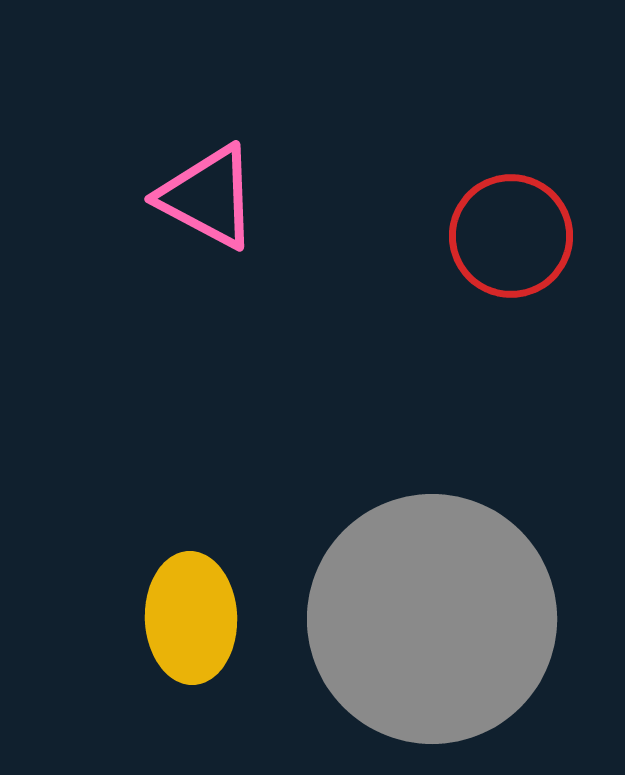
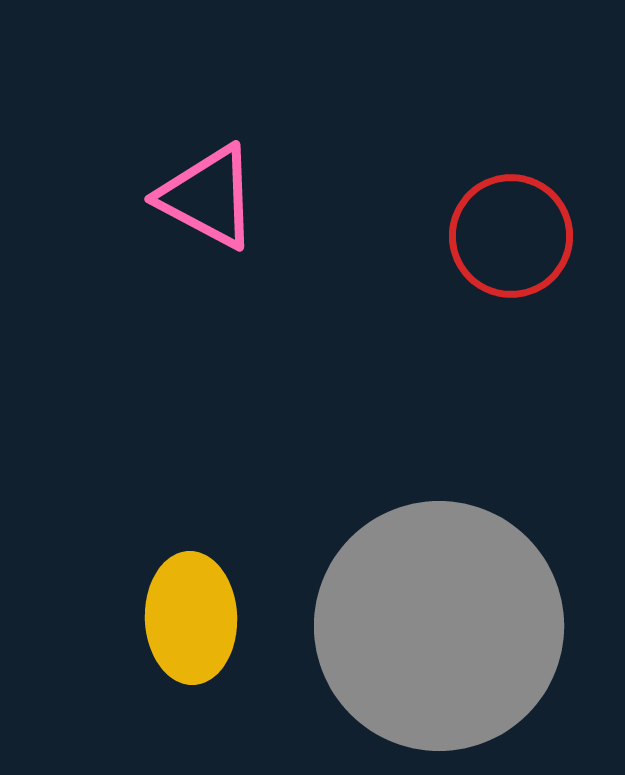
gray circle: moved 7 px right, 7 px down
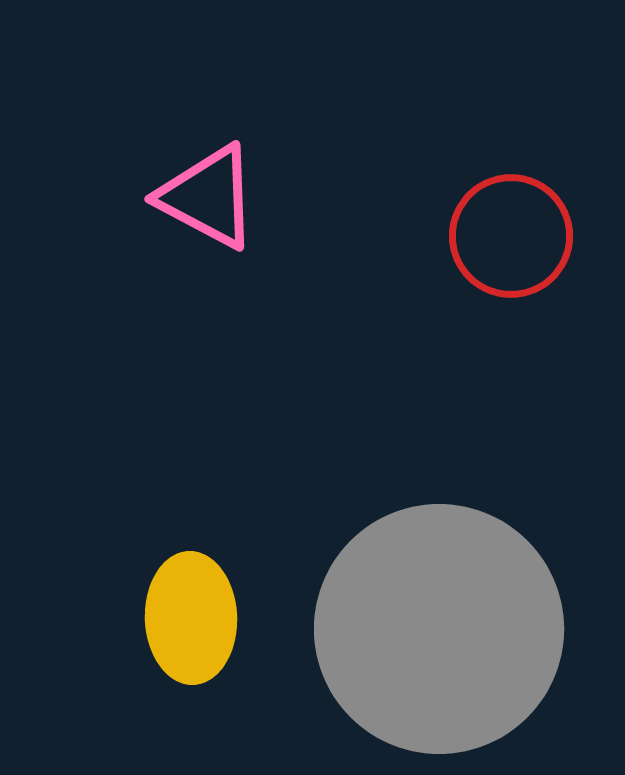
gray circle: moved 3 px down
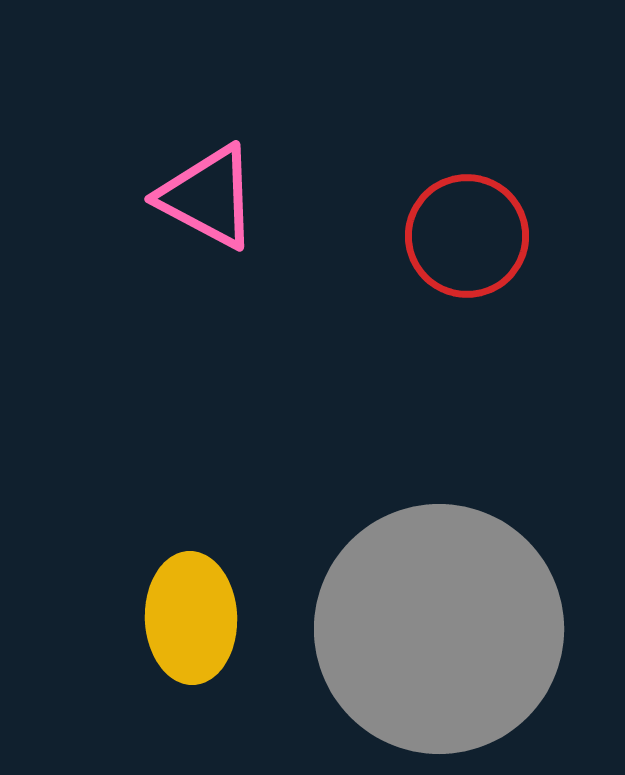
red circle: moved 44 px left
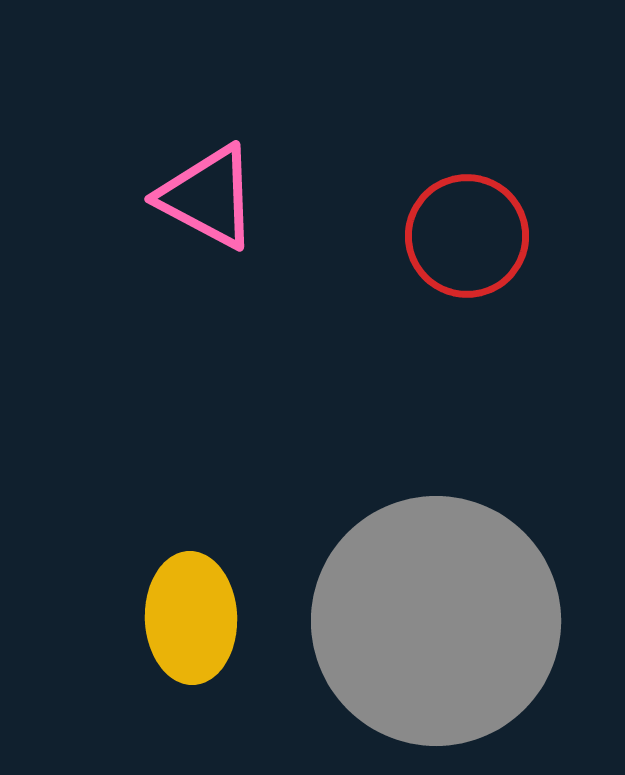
gray circle: moved 3 px left, 8 px up
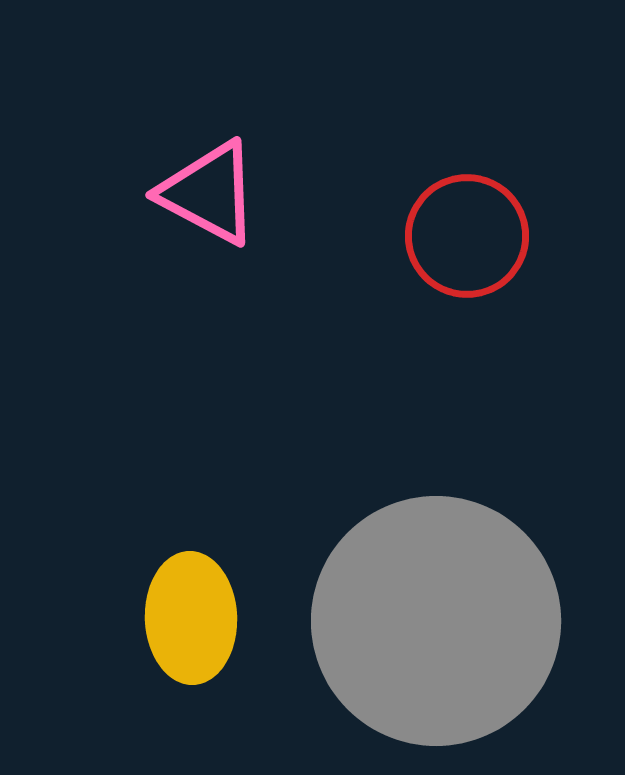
pink triangle: moved 1 px right, 4 px up
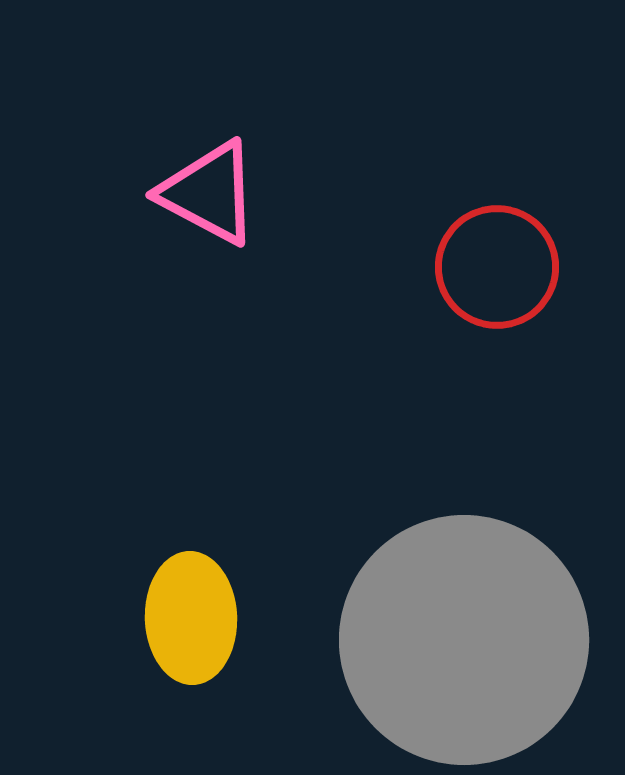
red circle: moved 30 px right, 31 px down
gray circle: moved 28 px right, 19 px down
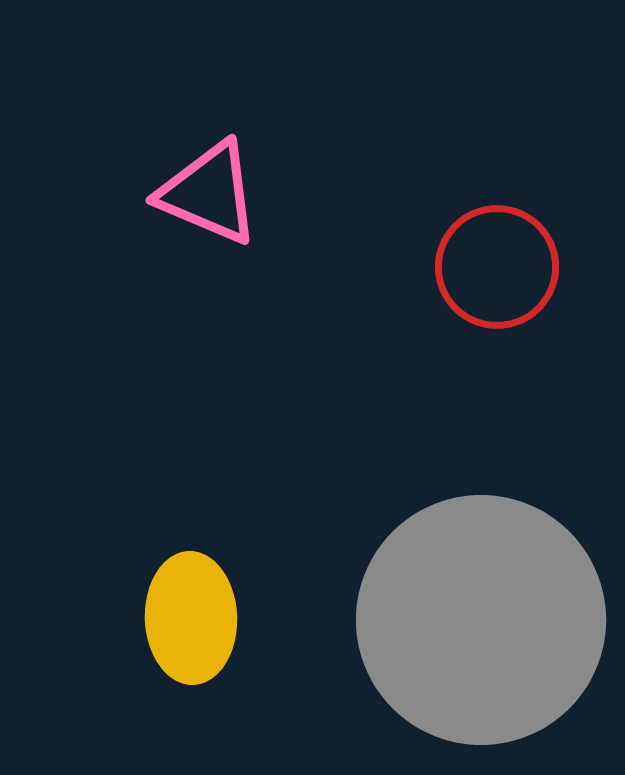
pink triangle: rotated 5 degrees counterclockwise
gray circle: moved 17 px right, 20 px up
